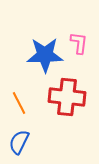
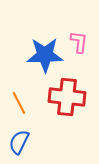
pink L-shape: moved 1 px up
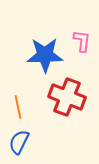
pink L-shape: moved 3 px right, 1 px up
red cross: rotated 15 degrees clockwise
orange line: moved 1 px left, 4 px down; rotated 15 degrees clockwise
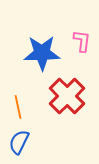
blue star: moved 3 px left, 2 px up
red cross: moved 1 px up; rotated 24 degrees clockwise
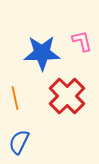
pink L-shape: rotated 20 degrees counterclockwise
orange line: moved 3 px left, 9 px up
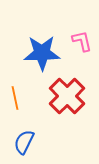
blue semicircle: moved 5 px right
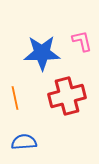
red cross: rotated 30 degrees clockwise
blue semicircle: rotated 60 degrees clockwise
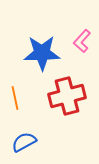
pink L-shape: rotated 125 degrees counterclockwise
blue semicircle: rotated 25 degrees counterclockwise
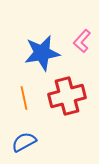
blue star: rotated 9 degrees counterclockwise
orange line: moved 9 px right
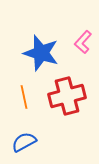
pink L-shape: moved 1 px right, 1 px down
blue star: moved 1 px left; rotated 27 degrees clockwise
orange line: moved 1 px up
